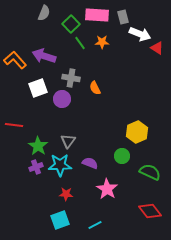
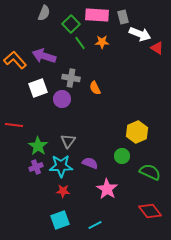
cyan star: moved 1 px right, 1 px down
red star: moved 3 px left, 3 px up
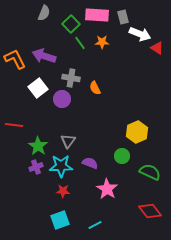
orange L-shape: moved 1 px up; rotated 15 degrees clockwise
white square: rotated 18 degrees counterclockwise
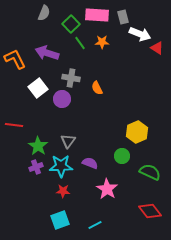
purple arrow: moved 3 px right, 3 px up
orange semicircle: moved 2 px right
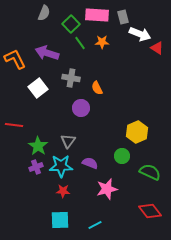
purple circle: moved 19 px right, 9 px down
pink star: rotated 25 degrees clockwise
cyan square: rotated 18 degrees clockwise
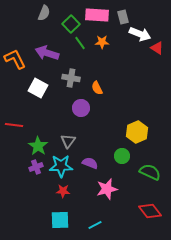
white square: rotated 24 degrees counterclockwise
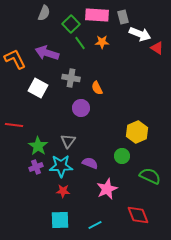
green semicircle: moved 4 px down
pink star: rotated 10 degrees counterclockwise
red diamond: moved 12 px left, 4 px down; rotated 15 degrees clockwise
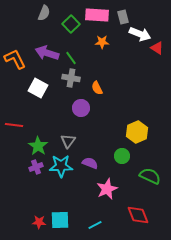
green line: moved 9 px left, 15 px down
red star: moved 24 px left, 31 px down
